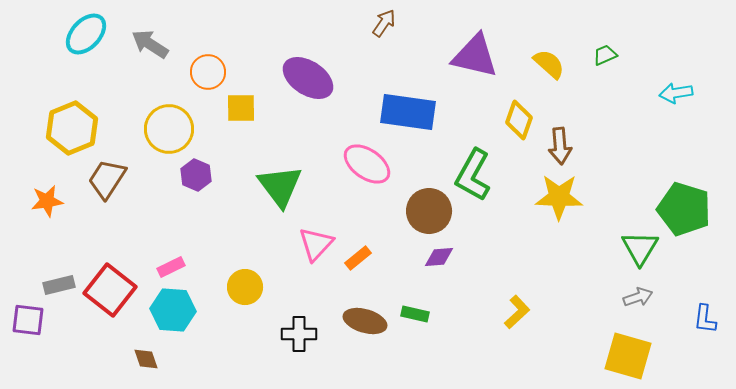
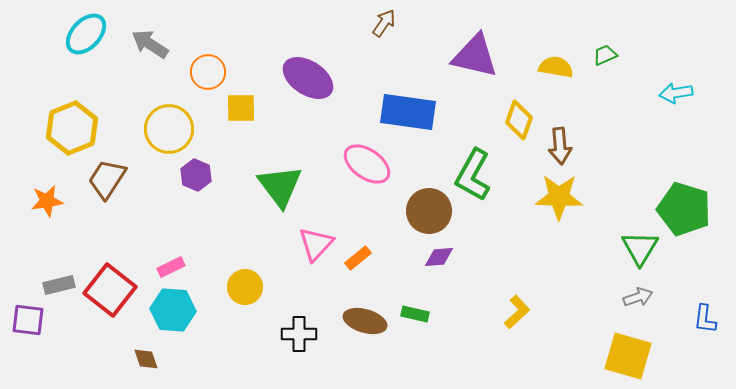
yellow semicircle at (549, 64): moved 7 px right, 3 px down; rotated 32 degrees counterclockwise
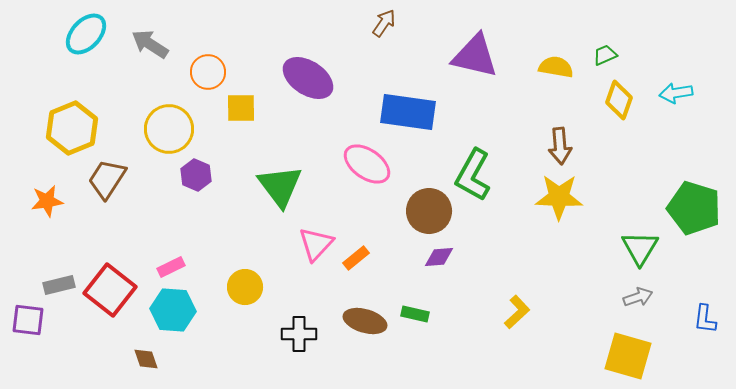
yellow diamond at (519, 120): moved 100 px right, 20 px up
green pentagon at (684, 209): moved 10 px right, 1 px up
orange rectangle at (358, 258): moved 2 px left
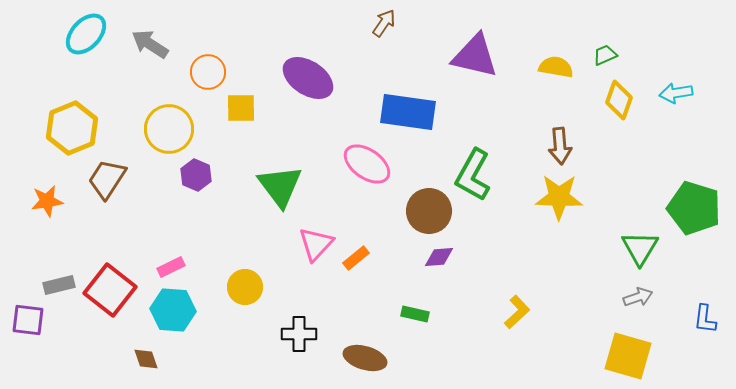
brown ellipse at (365, 321): moved 37 px down
